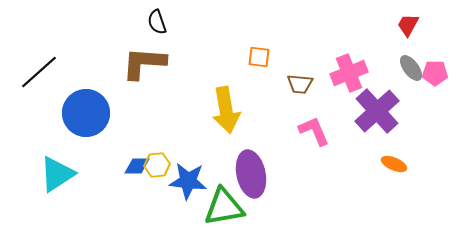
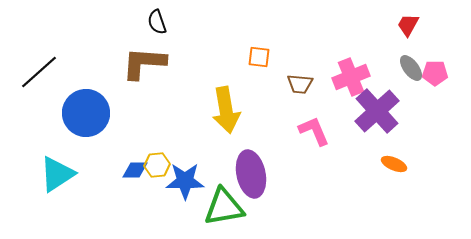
pink cross: moved 2 px right, 4 px down
blue diamond: moved 2 px left, 4 px down
blue star: moved 3 px left; rotated 6 degrees counterclockwise
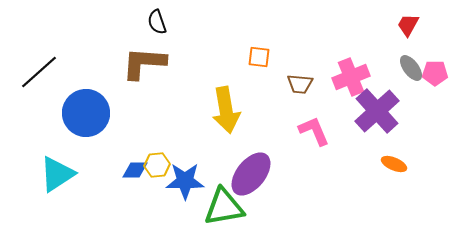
purple ellipse: rotated 51 degrees clockwise
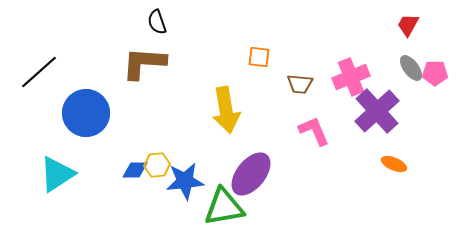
blue star: rotated 6 degrees counterclockwise
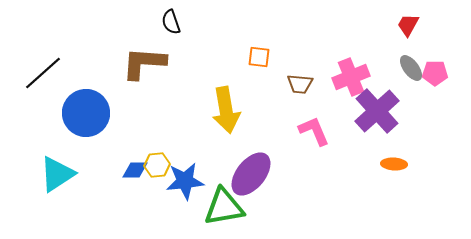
black semicircle: moved 14 px right
black line: moved 4 px right, 1 px down
orange ellipse: rotated 20 degrees counterclockwise
